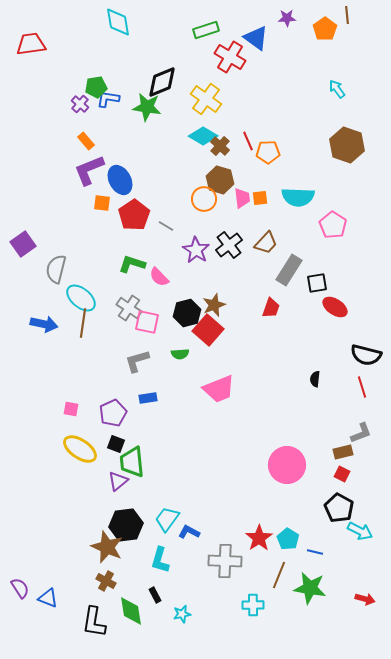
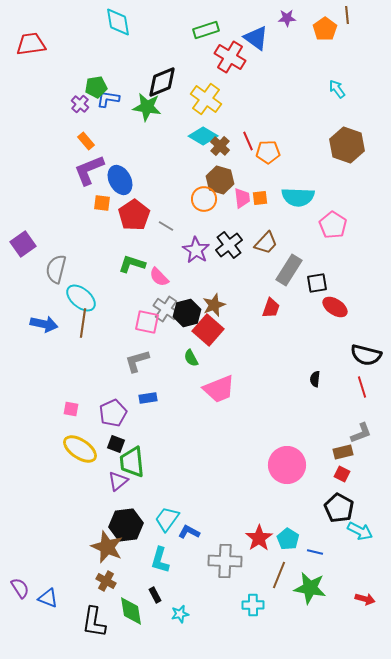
gray cross at (129, 308): moved 37 px right, 1 px down
green semicircle at (180, 354): moved 11 px right, 4 px down; rotated 66 degrees clockwise
cyan star at (182, 614): moved 2 px left
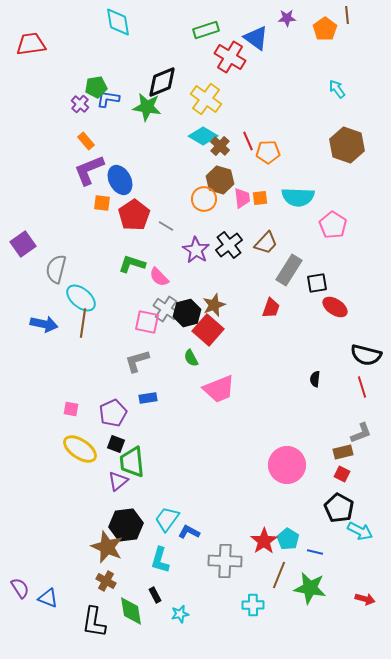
red star at (259, 538): moved 5 px right, 3 px down
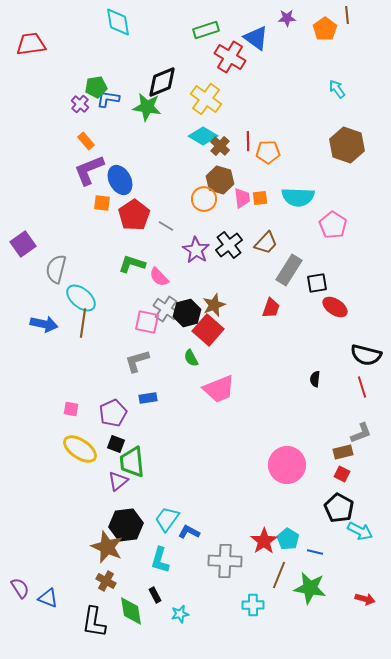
red line at (248, 141): rotated 24 degrees clockwise
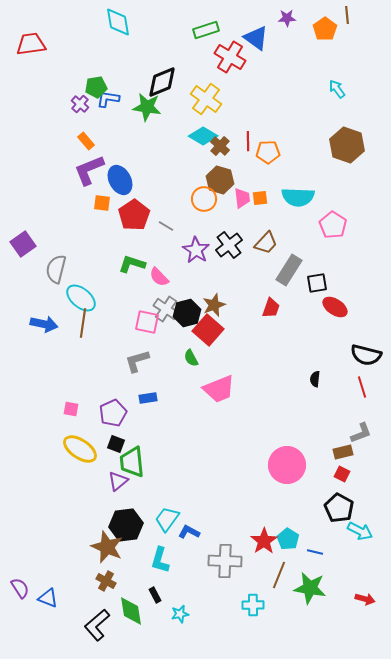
black L-shape at (94, 622): moved 3 px right, 3 px down; rotated 40 degrees clockwise
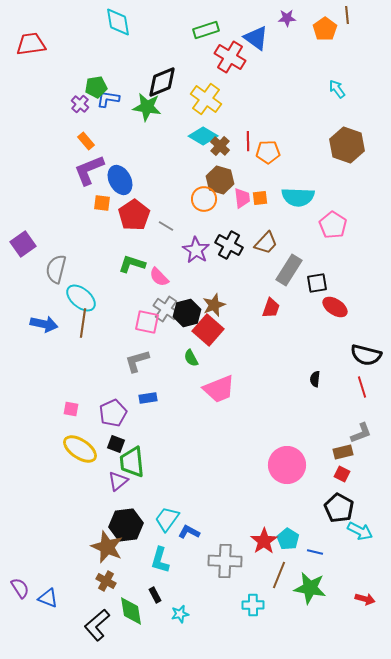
black cross at (229, 245): rotated 24 degrees counterclockwise
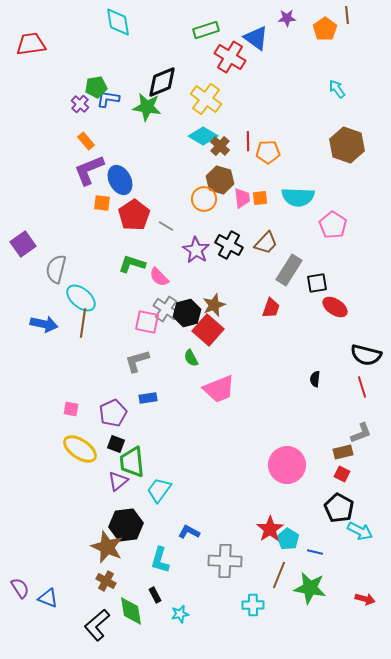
cyan trapezoid at (167, 519): moved 8 px left, 29 px up
red star at (264, 541): moved 6 px right, 12 px up
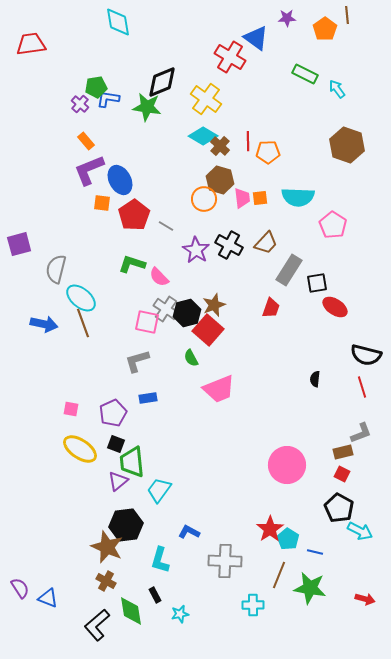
green rectangle at (206, 30): moved 99 px right, 44 px down; rotated 45 degrees clockwise
purple square at (23, 244): moved 4 px left; rotated 20 degrees clockwise
brown line at (83, 323): rotated 28 degrees counterclockwise
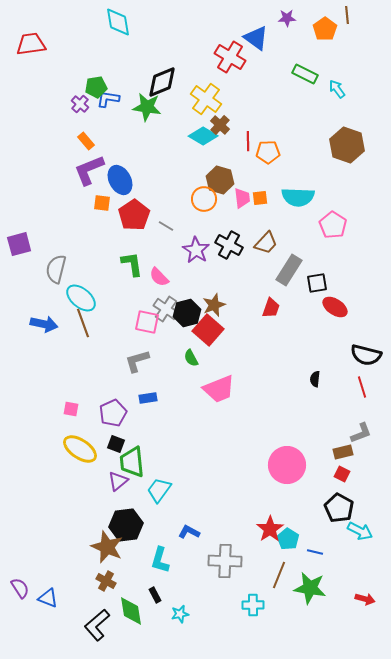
brown cross at (220, 146): moved 21 px up
green L-shape at (132, 264): rotated 64 degrees clockwise
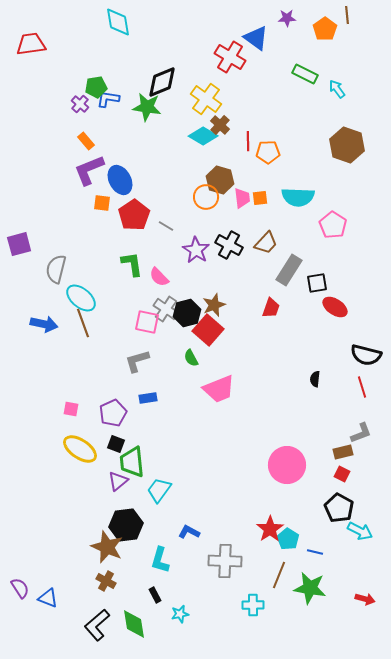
orange circle at (204, 199): moved 2 px right, 2 px up
green diamond at (131, 611): moved 3 px right, 13 px down
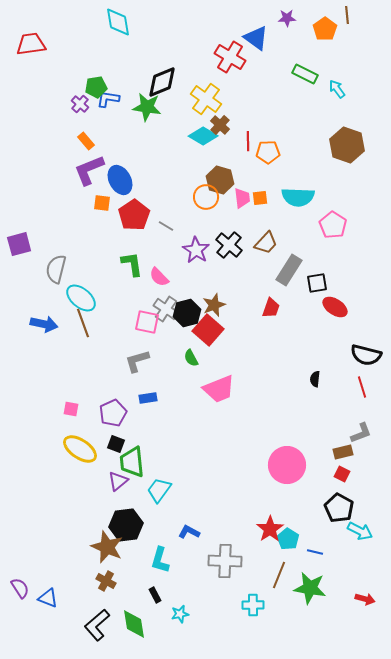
black cross at (229, 245): rotated 12 degrees clockwise
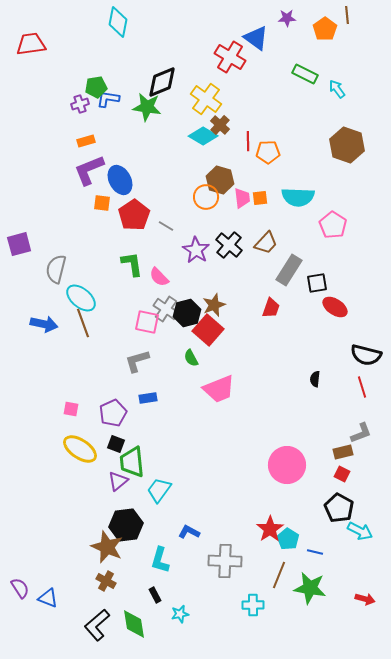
cyan diamond at (118, 22): rotated 20 degrees clockwise
purple cross at (80, 104): rotated 30 degrees clockwise
orange rectangle at (86, 141): rotated 66 degrees counterclockwise
